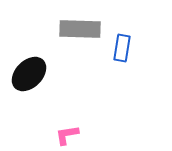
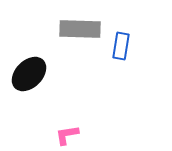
blue rectangle: moved 1 px left, 2 px up
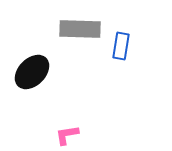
black ellipse: moved 3 px right, 2 px up
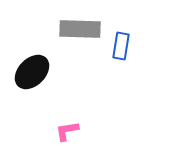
pink L-shape: moved 4 px up
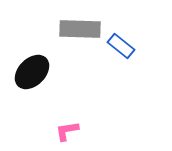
blue rectangle: rotated 60 degrees counterclockwise
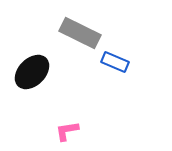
gray rectangle: moved 4 px down; rotated 24 degrees clockwise
blue rectangle: moved 6 px left, 16 px down; rotated 16 degrees counterclockwise
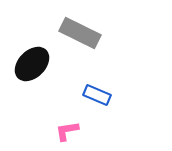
blue rectangle: moved 18 px left, 33 px down
black ellipse: moved 8 px up
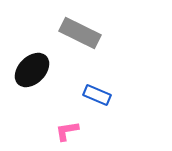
black ellipse: moved 6 px down
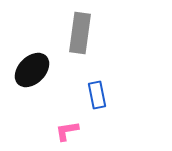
gray rectangle: rotated 72 degrees clockwise
blue rectangle: rotated 56 degrees clockwise
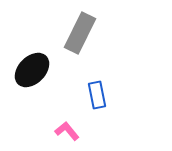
gray rectangle: rotated 18 degrees clockwise
pink L-shape: rotated 60 degrees clockwise
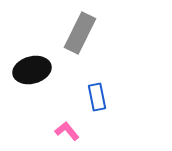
black ellipse: rotated 30 degrees clockwise
blue rectangle: moved 2 px down
